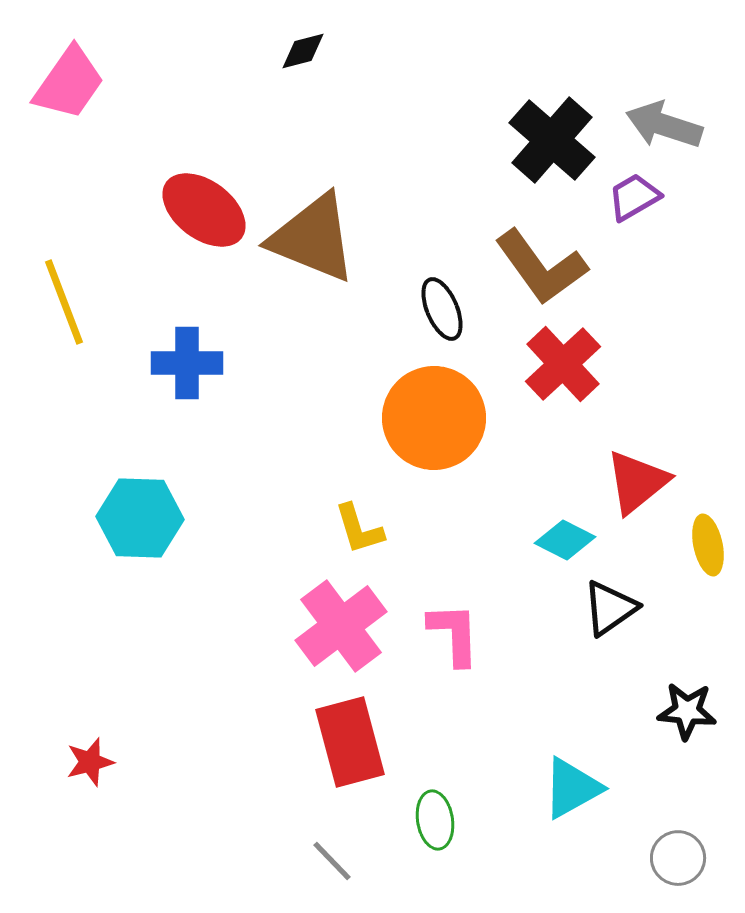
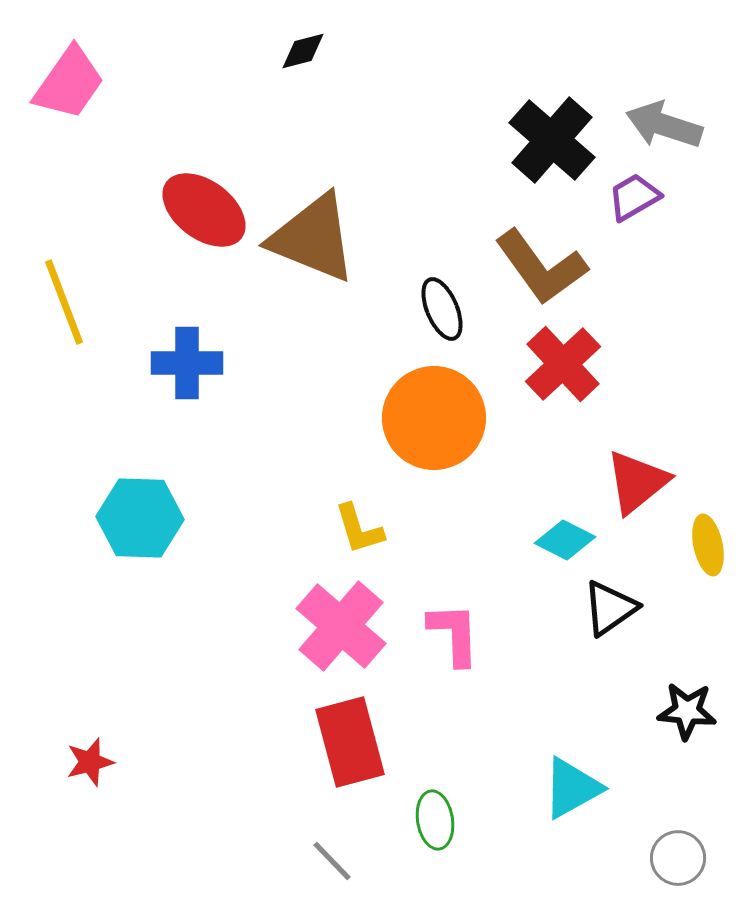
pink cross: rotated 12 degrees counterclockwise
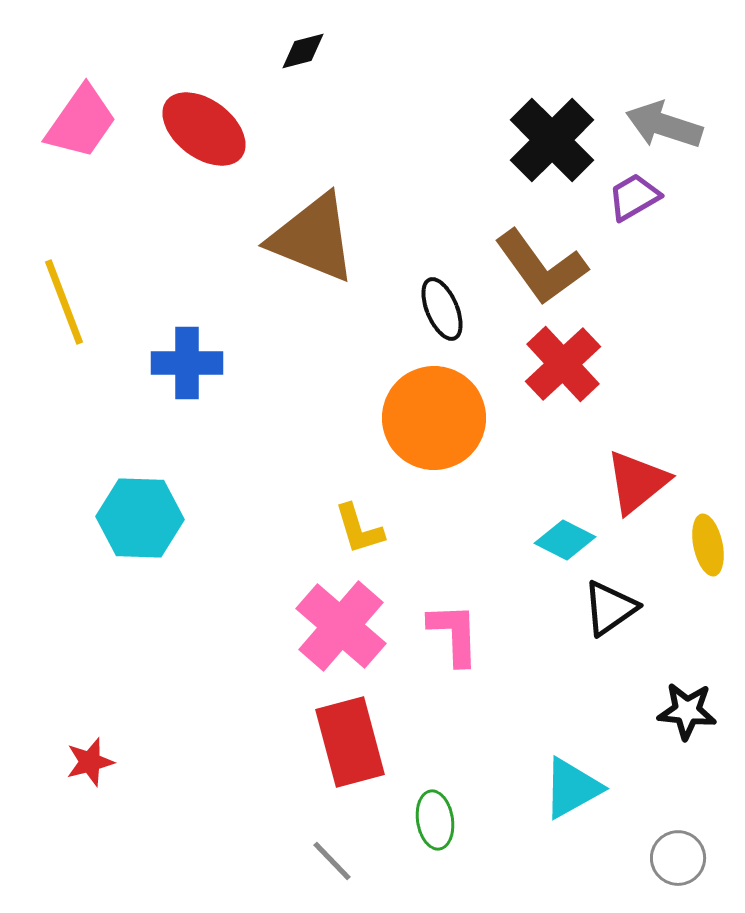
pink trapezoid: moved 12 px right, 39 px down
black cross: rotated 4 degrees clockwise
red ellipse: moved 81 px up
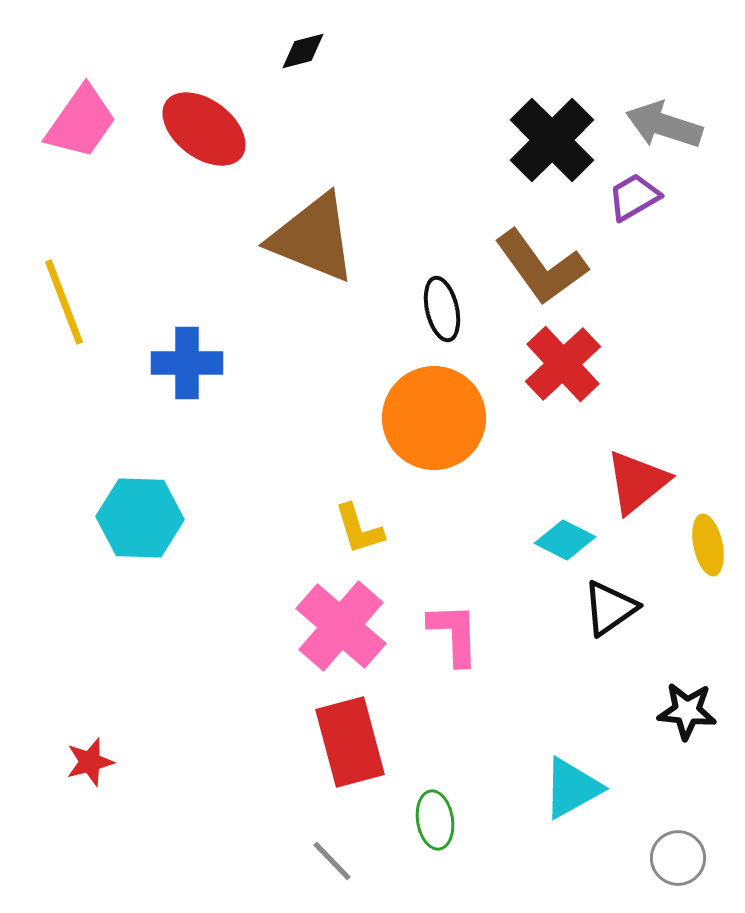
black ellipse: rotated 10 degrees clockwise
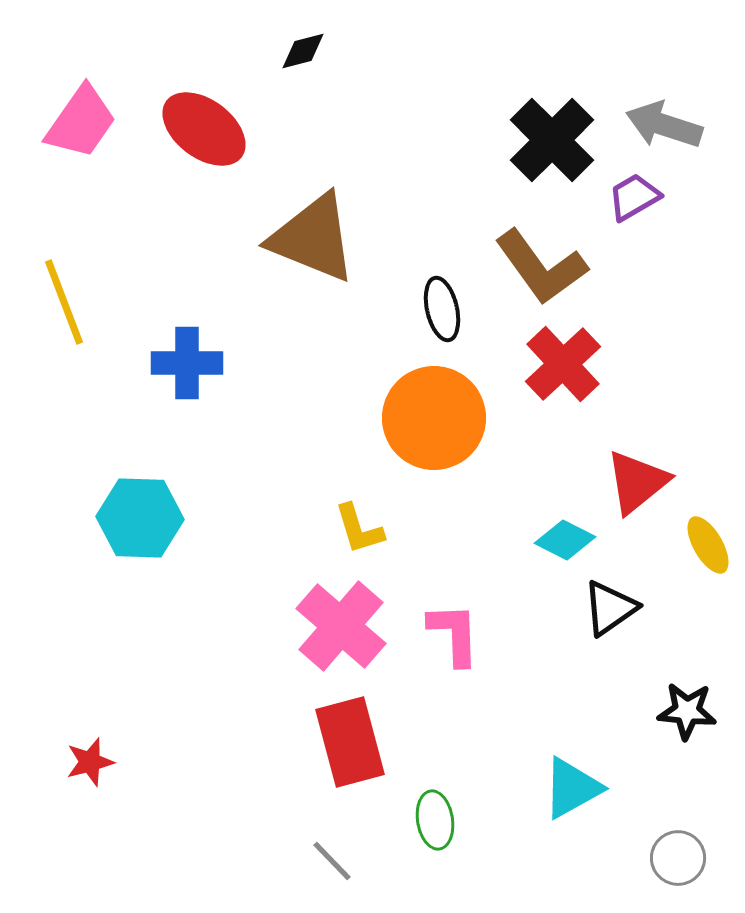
yellow ellipse: rotated 18 degrees counterclockwise
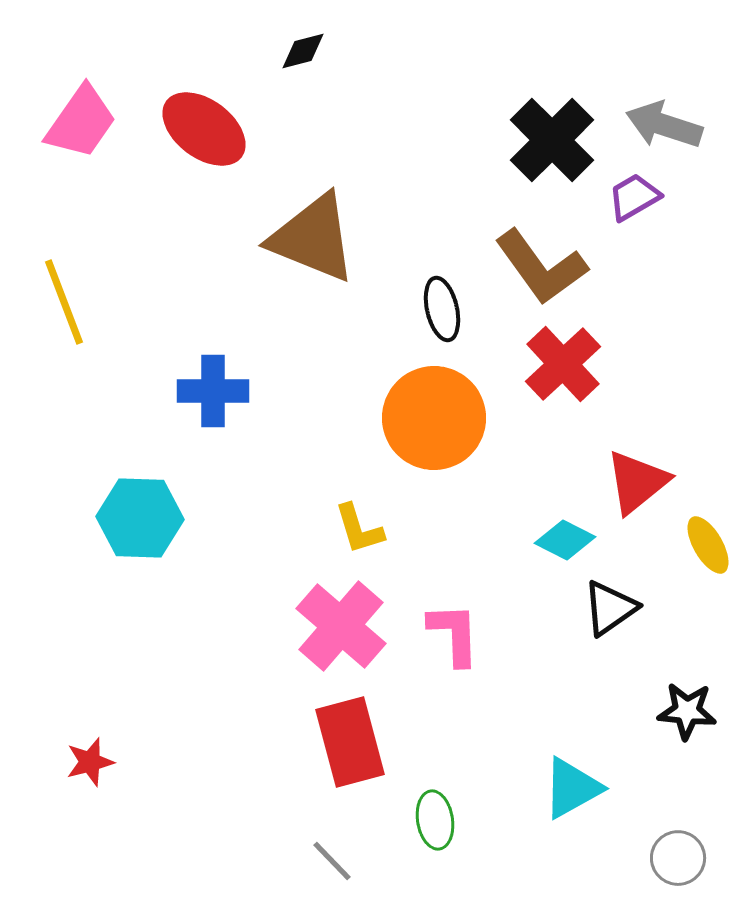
blue cross: moved 26 px right, 28 px down
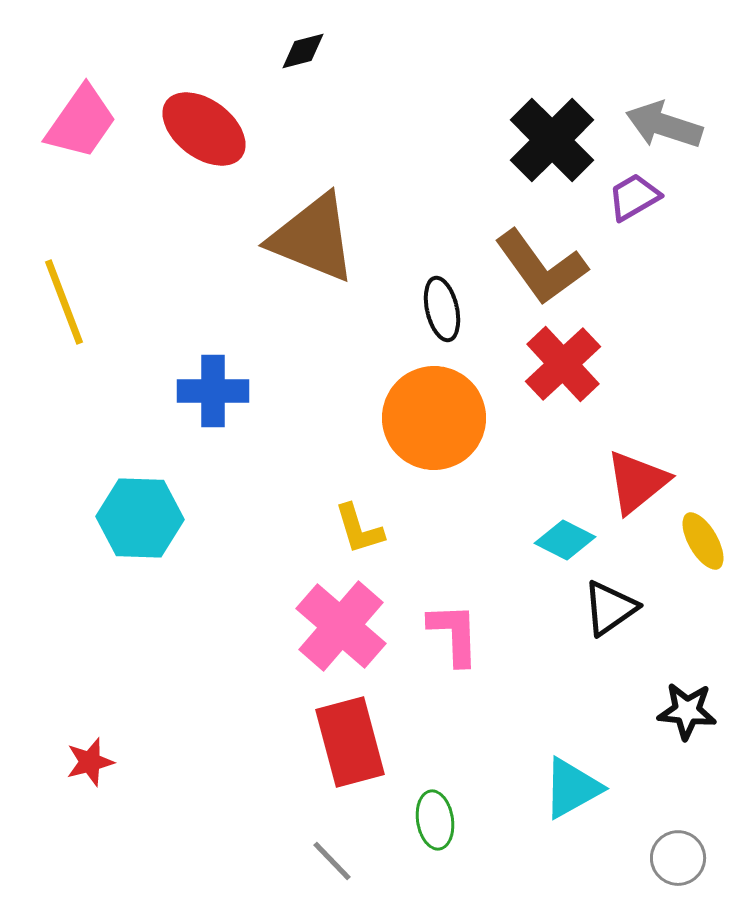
yellow ellipse: moved 5 px left, 4 px up
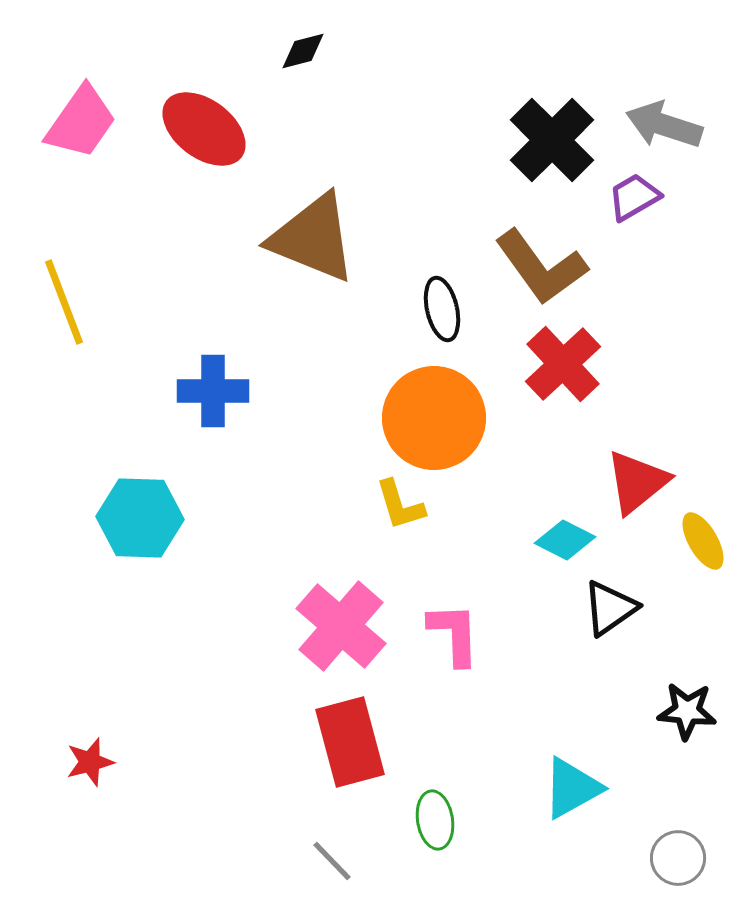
yellow L-shape: moved 41 px right, 24 px up
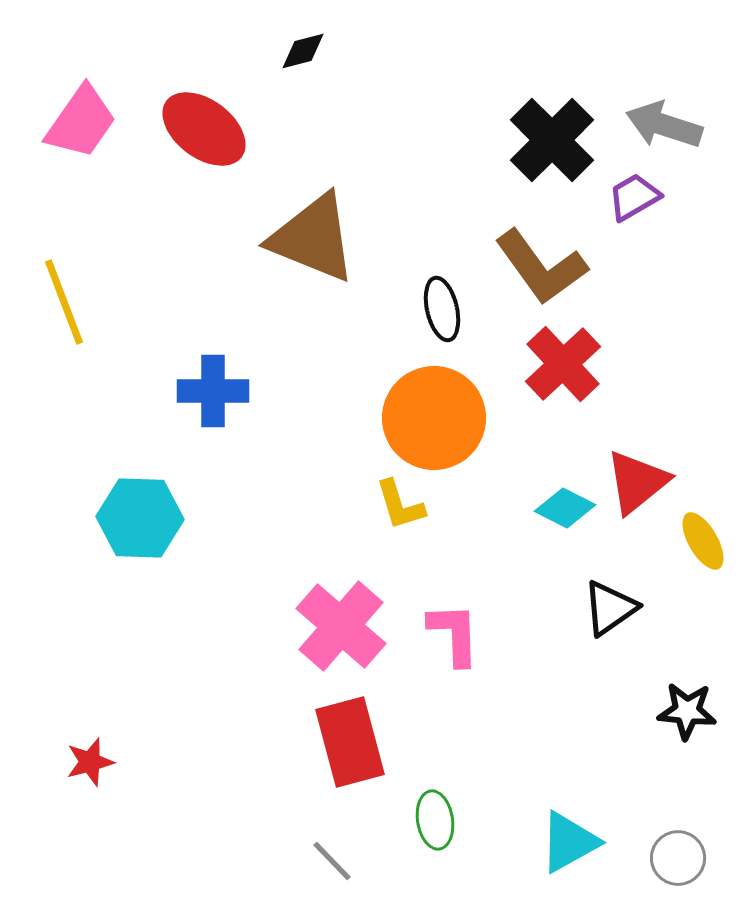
cyan diamond: moved 32 px up
cyan triangle: moved 3 px left, 54 px down
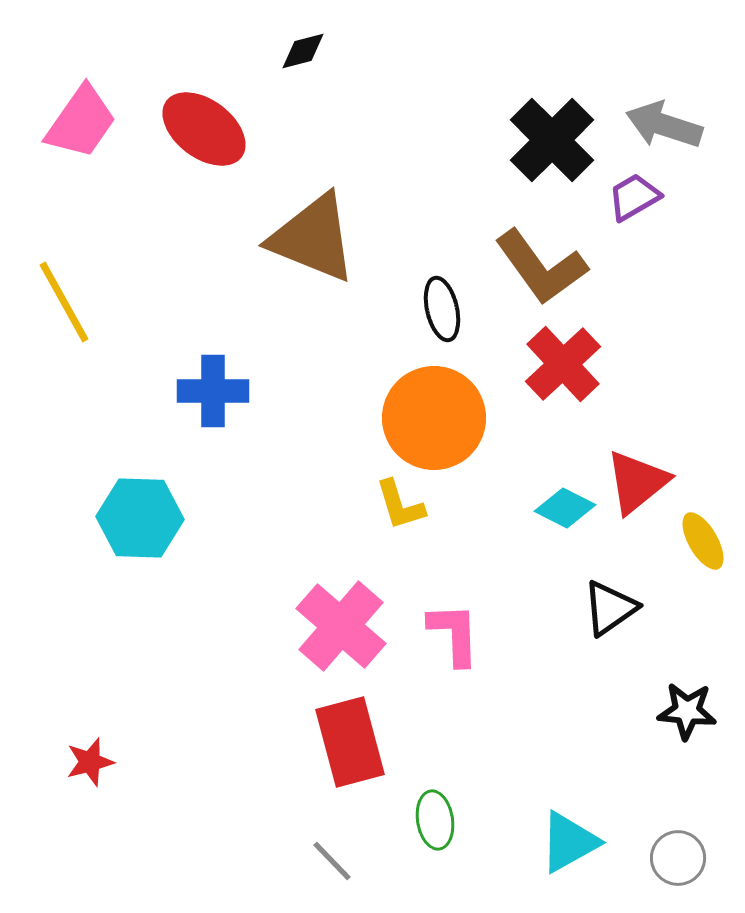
yellow line: rotated 8 degrees counterclockwise
